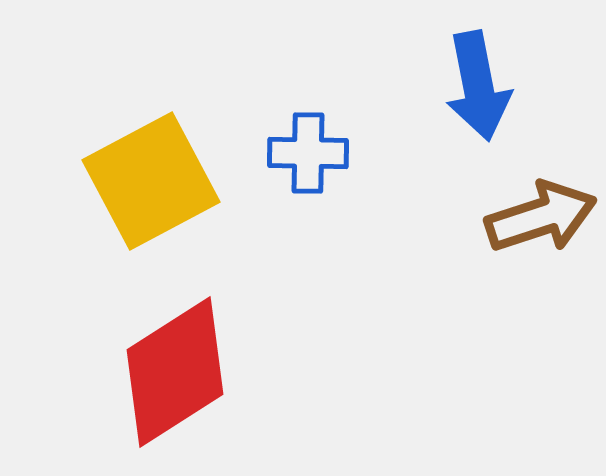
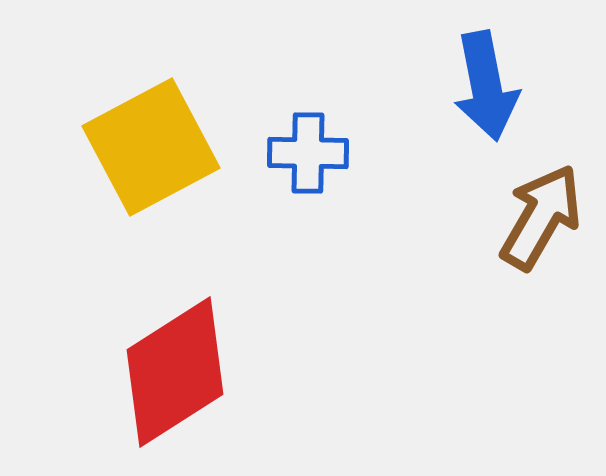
blue arrow: moved 8 px right
yellow square: moved 34 px up
brown arrow: rotated 42 degrees counterclockwise
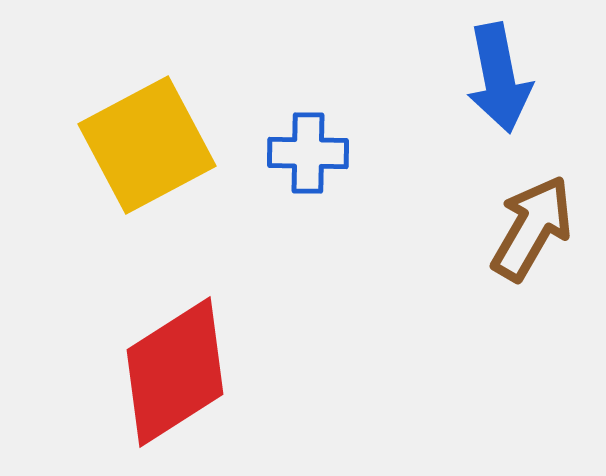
blue arrow: moved 13 px right, 8 px up
yellow square: moved 4 px left, 2 px up
brown arrow: moved 9 px left, 11 px down
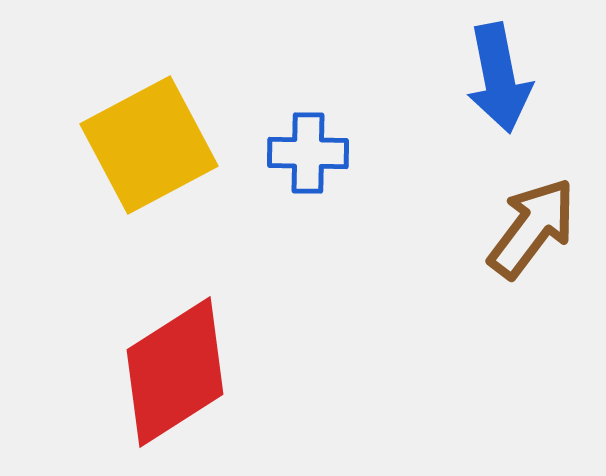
yellow square: moved 2 px right
brown arrow: rotated 7 degrees clockwise
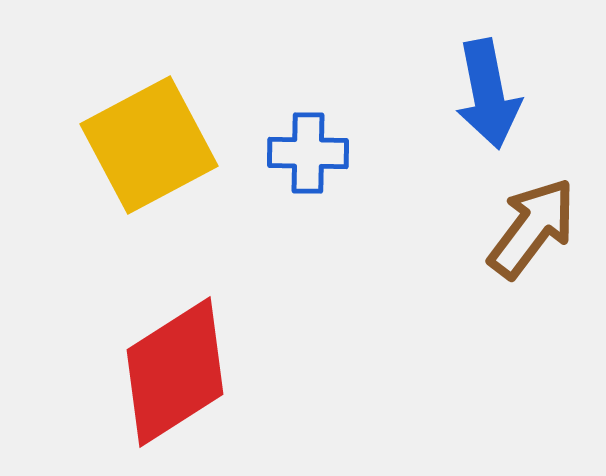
blue arrow: moved 11 px left, 16 px down
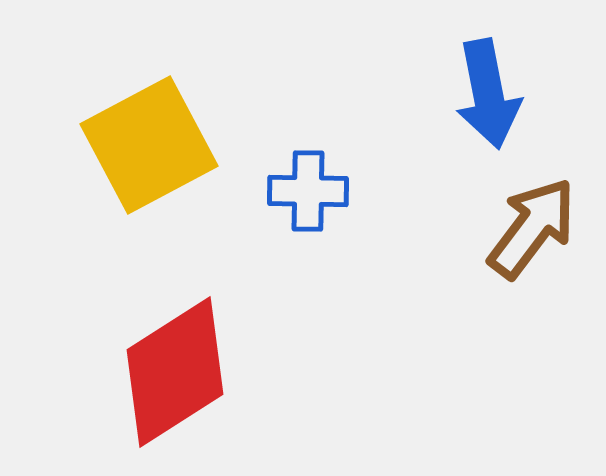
blue cross: moved 38 px down
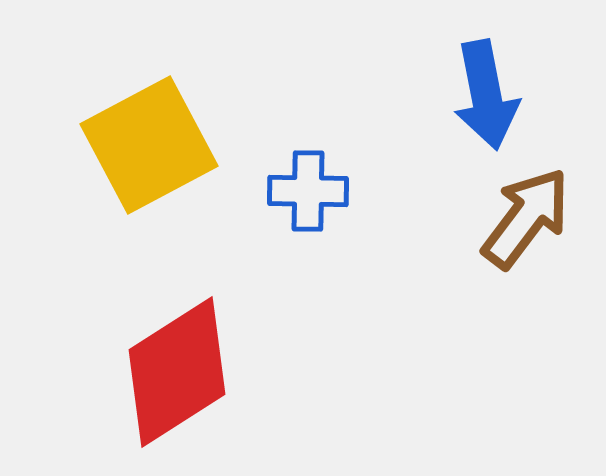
blue arrow: moved 2 px left, 1 px down
brown arrow: moved 6 px left, 10 px up
red diamond: moved 2 px right
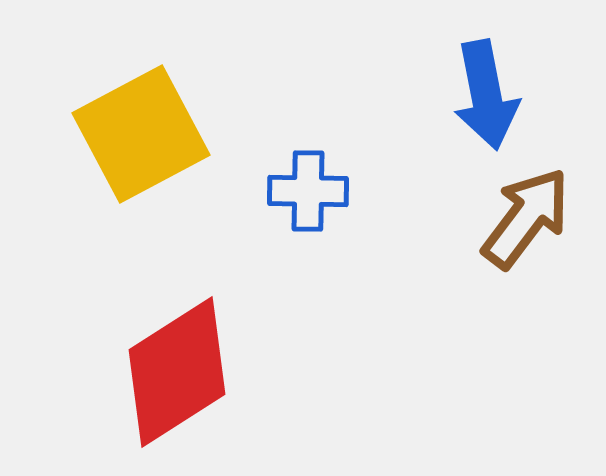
yellow square: moved 8 px left, 11 px up
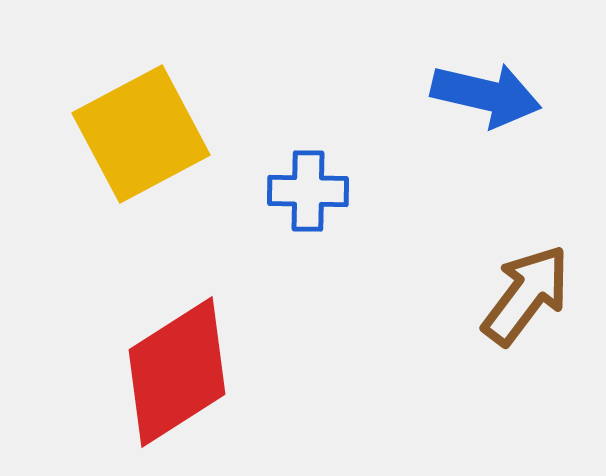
blue arrow: rotated 66 degrees counterclockwise
brown arrow: moved 77 px down
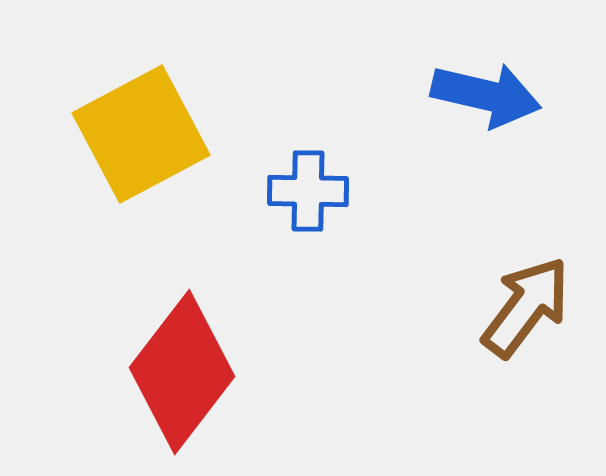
brown arrow: moved 12 px down
red diamond: moved 5 px right; rotated 20 degrees counterclockwise
